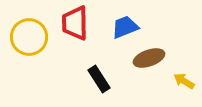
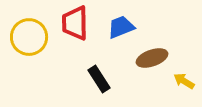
blue trapezoid: moved 4 px left
brown ellipse: moved 3 px right
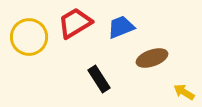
red trapezoid: rotated 60 degrees clockwise
yellow arrow: moved 11 px down
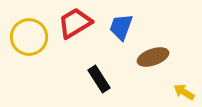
blue trapezoid: rotated 48 degrees counterclockwise
brown ellipse: moved 1 px right, 1 px up
